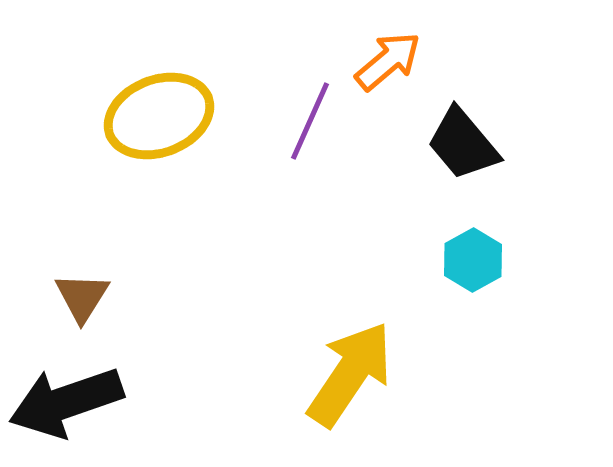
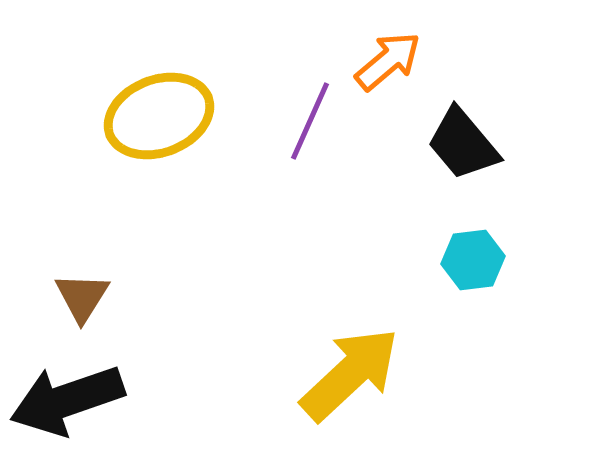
cyan hexagon: rotated 22 degrees clockwise
yellow arrow: rotated 13 degrees clockwise
black arrow: moved 1 px right, 2 px up
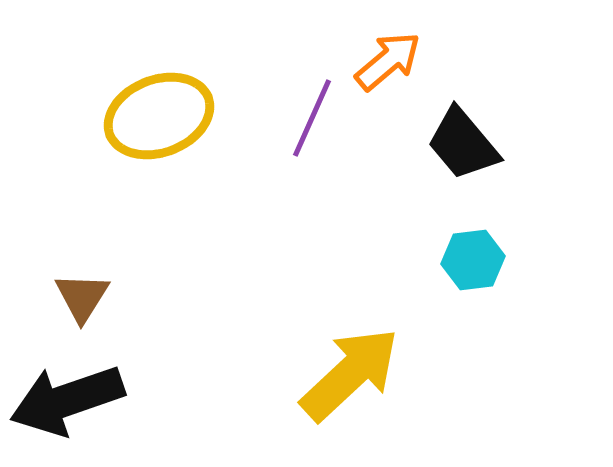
purple line: moved 2 px right, 3 px up
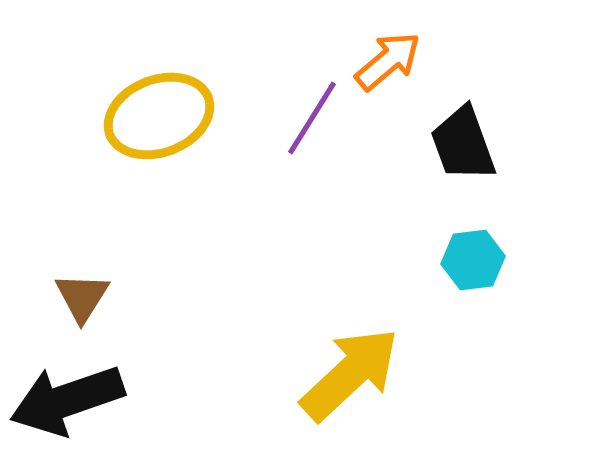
purple line: rotated 8 degrees clockwise
black trapezoid: rotated 20 degrees clockwise
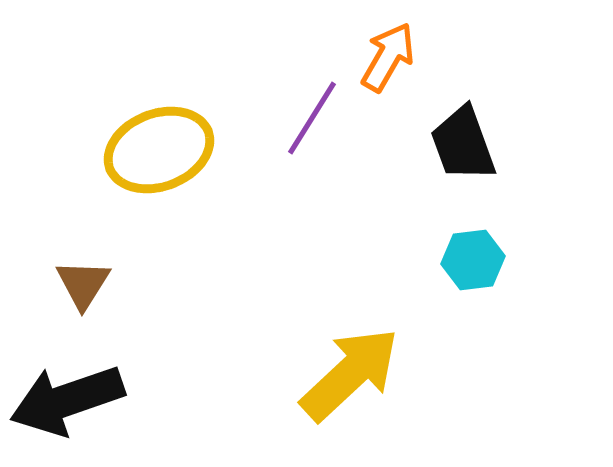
orange arrow: moved 4 px up; rotated 20 degrees counterclockwise
yellow ellipse: moved 34 px down
brown triangle: moved 1 px right, 13 px up
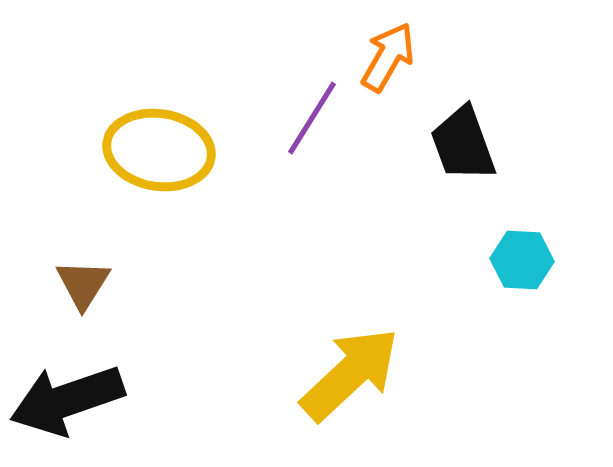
yellow ellipse: rotated 30 degrees clockwise
cyan hexagon: moved 49 px right; rotated 10 degrees clockwise
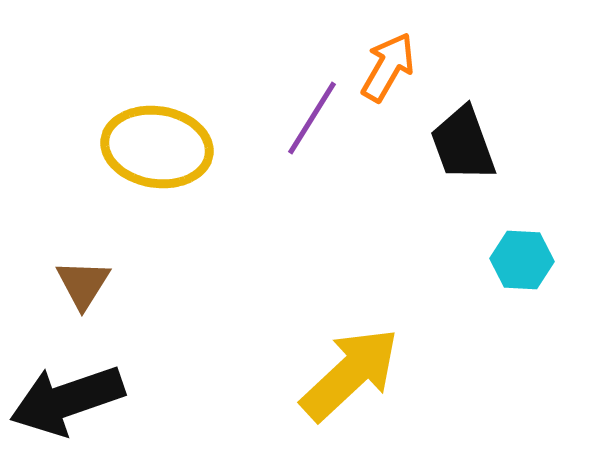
orange arrow: moved 10 px down
yellow ellipse: moved 2 px left, 3 px up
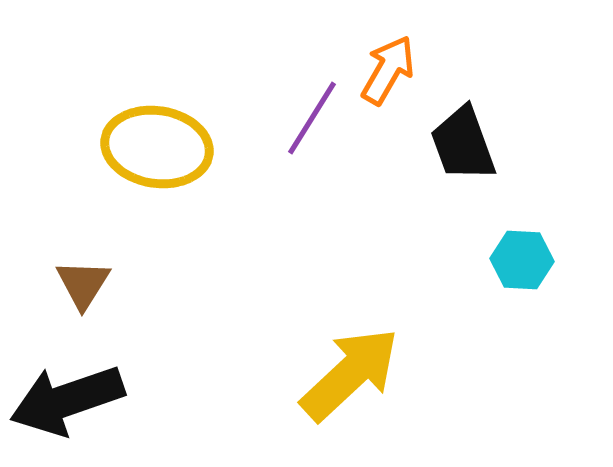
orange arrow: moved 3 px down
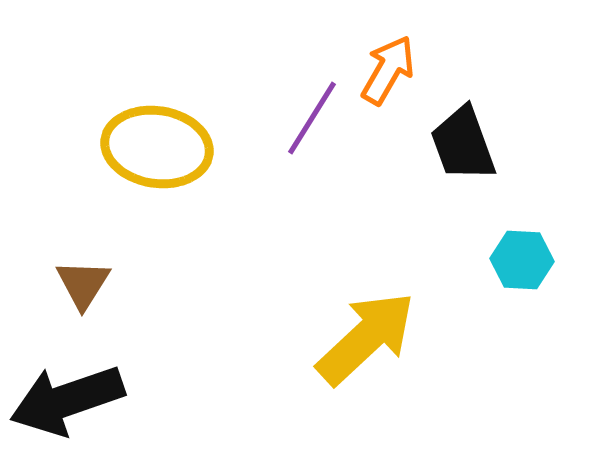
yellow arrow: moved 16 px right, 36 px up
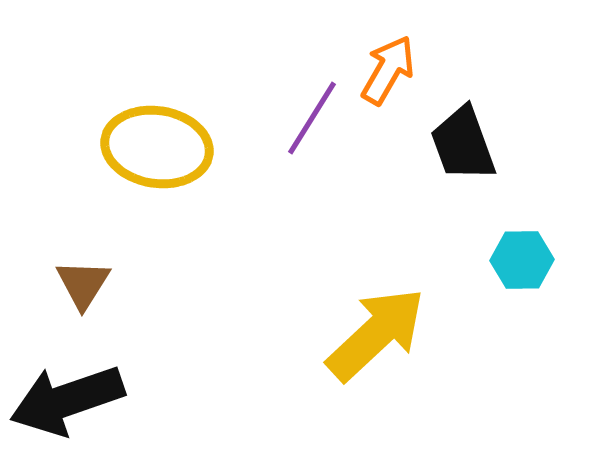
cyan hexagon: rotated 4 degrees counterclockwise
yellow arrow: moved 10 px right, 4 px up
